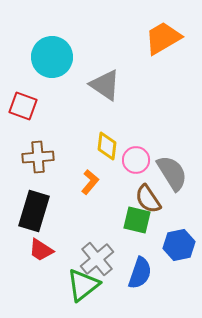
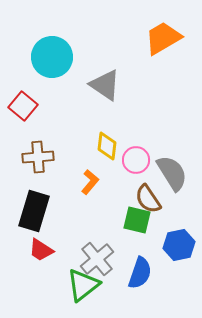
red square: rotated 20 degrees clockwise
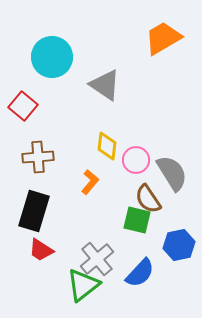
blue semicircle: rotated 24 degrees clockwise
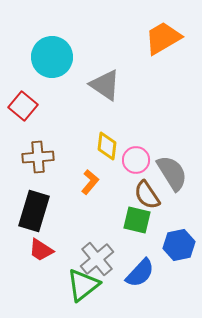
brown semicircle: moved 1 px left, 4 px up
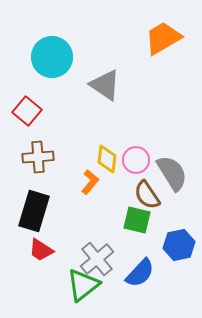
red square: moved 4 px right, 5 px down
yellow diamond: moved 13 px down
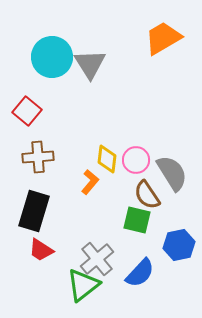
gray triangle: moved 15 px left, 21 px up; rotated 24 degrees clockwise
